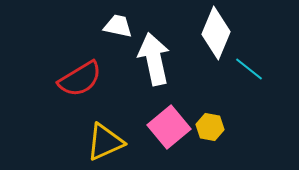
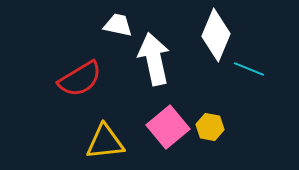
white trapezoid: moved 1 px up
white diamond: moved 2 px down
cyan line: rotated 16 degrees counterclockwise
pink square: moved 1 px left
yellow triangle: rotated 18 degrees clockwise
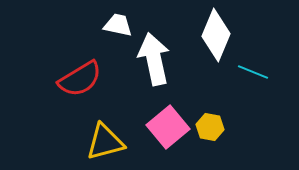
cyan line: moved 4 px right, 3 px down
yellow triangle: rotated 9 degrees counterclockwise
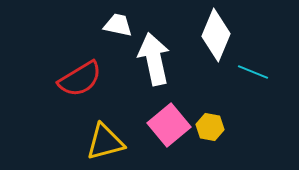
pink square: moved 1 px right, 2 px up
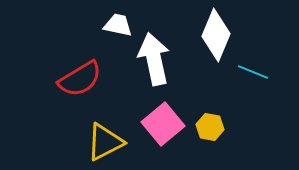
pink square: moved 6 px left, 1 px up
yellow triangle: rotated 12 degrees counterclockwise
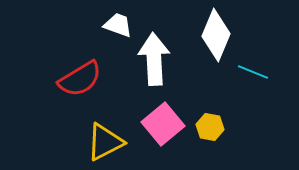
white trapezoid: rotated 8 degrees clockwise
white arrow: rotated 9 degrees clockwise
